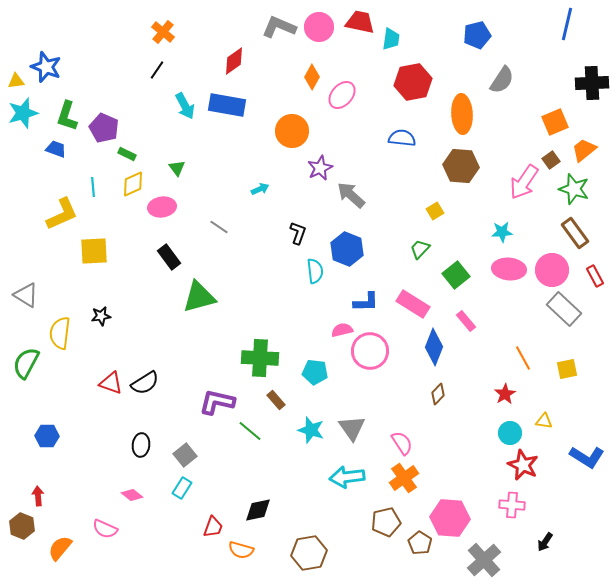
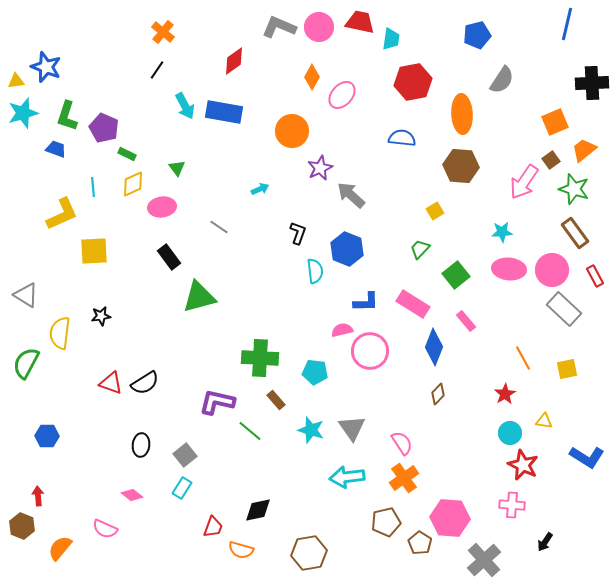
blue rectangle at (227, 105): moved 3 px left, 7 px down
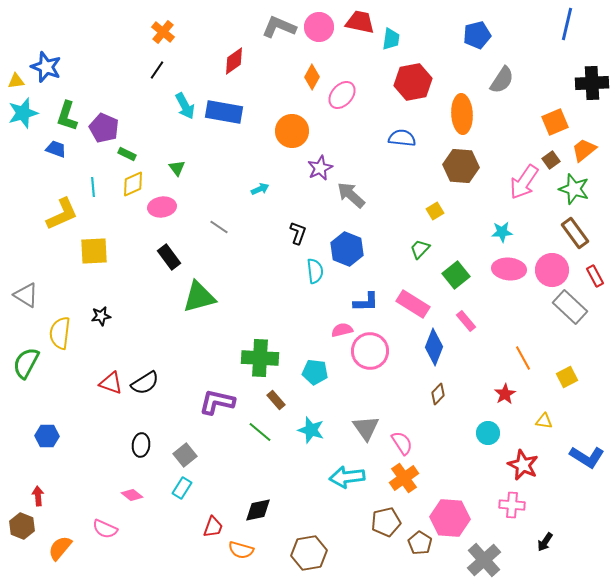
gray rectangle at (564, 309): moved 6 px right, 2 px up
yellow square at (567, 369): moved 8 px down; rotated 15 degrees counterclockwise
gray triangle at (352, 428): moved 14 px right
green line at (250, 431): moved 10 px right, 1 px down
cyan circle at (510, 433): moved 22 px left
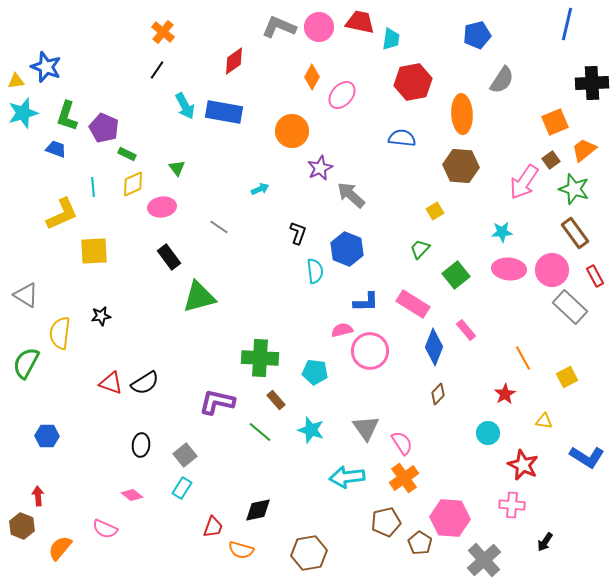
pink rectangle at (466, 321): moved 9 px down
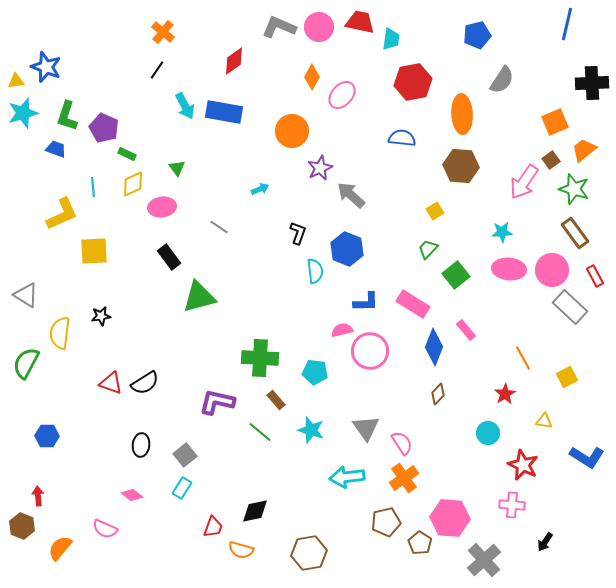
green trapezoid at (420, 249): moved 8 px right
black diamond at (258, 510): moved 3 px left, 1 px down
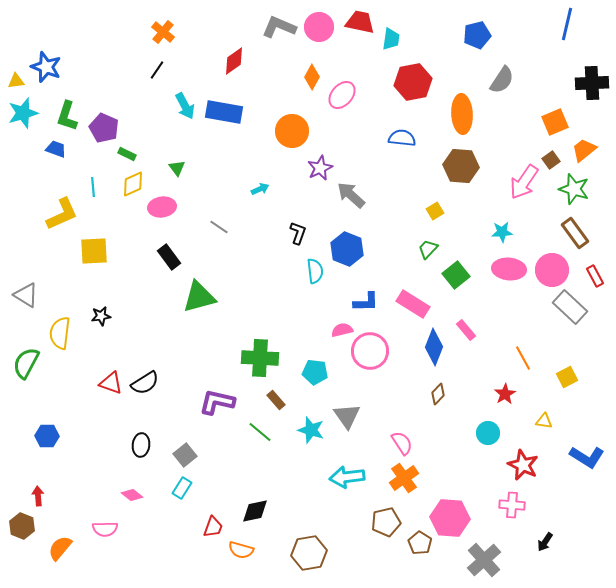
gray triangle at (366, 428): moved 19 px left, 12 px up
pink semicircle at (105, 529): rotated 25 degrees counterclockwise
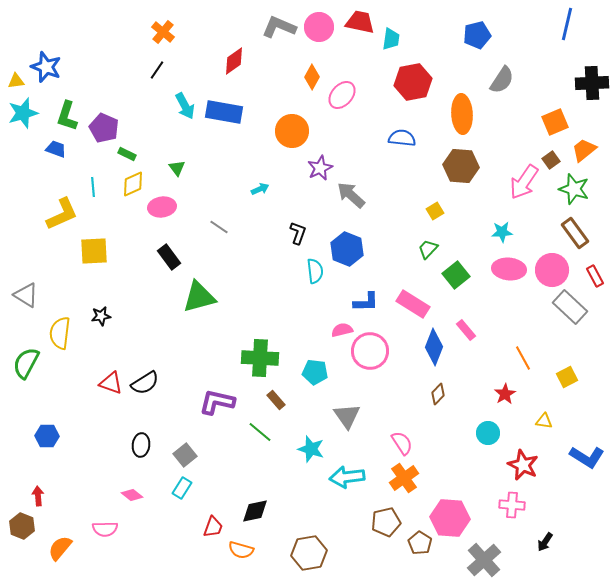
cyan star at (311, 430): moved 19 px down
